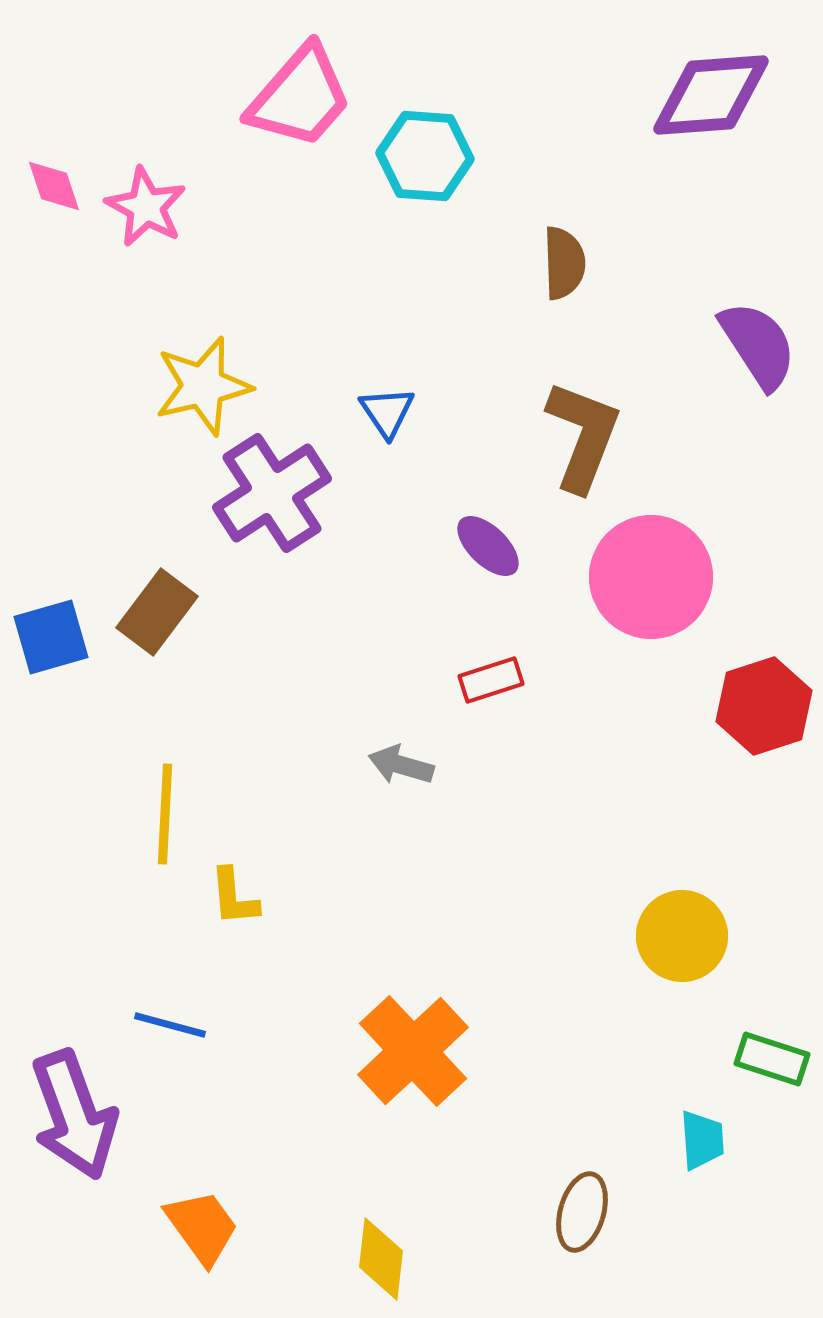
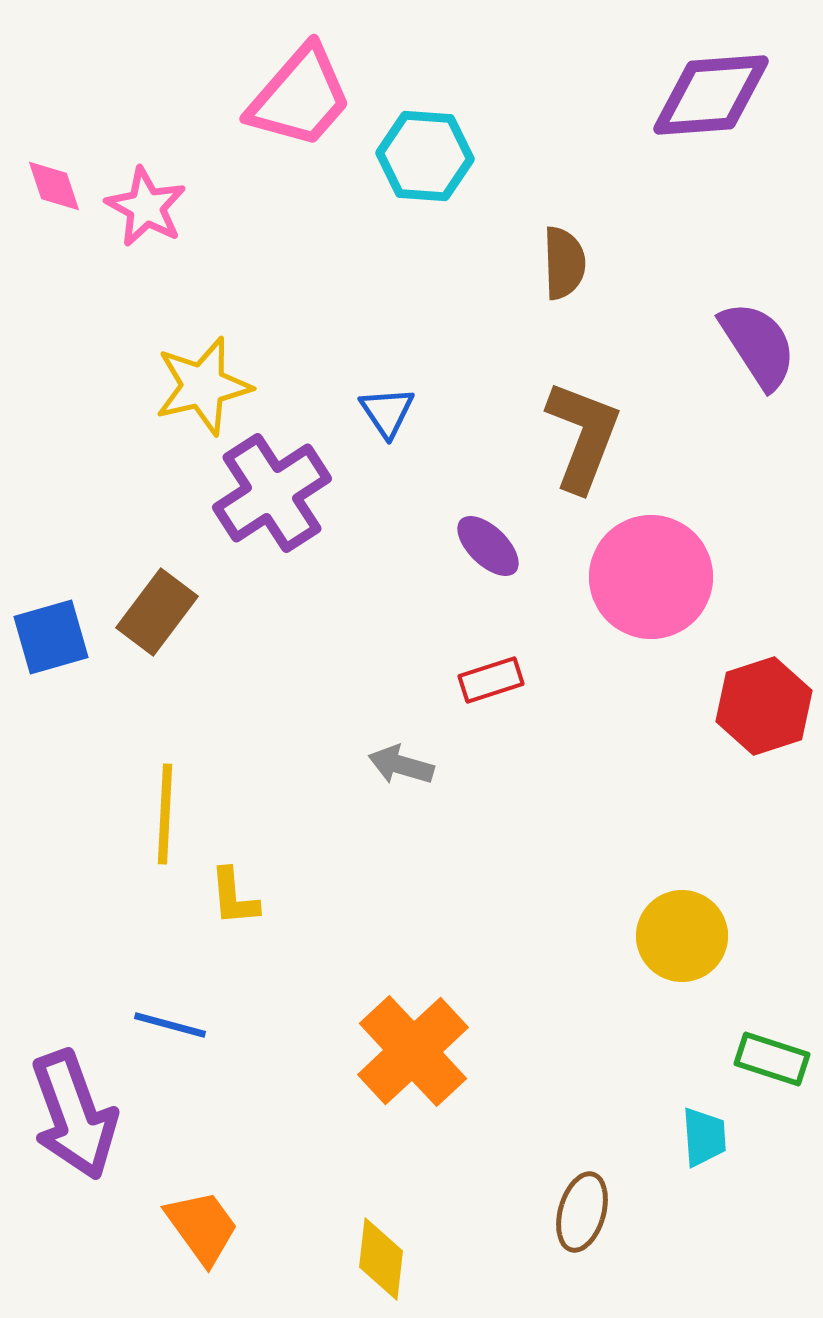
cyan trapezoid: moved 2 px right, 3 px up
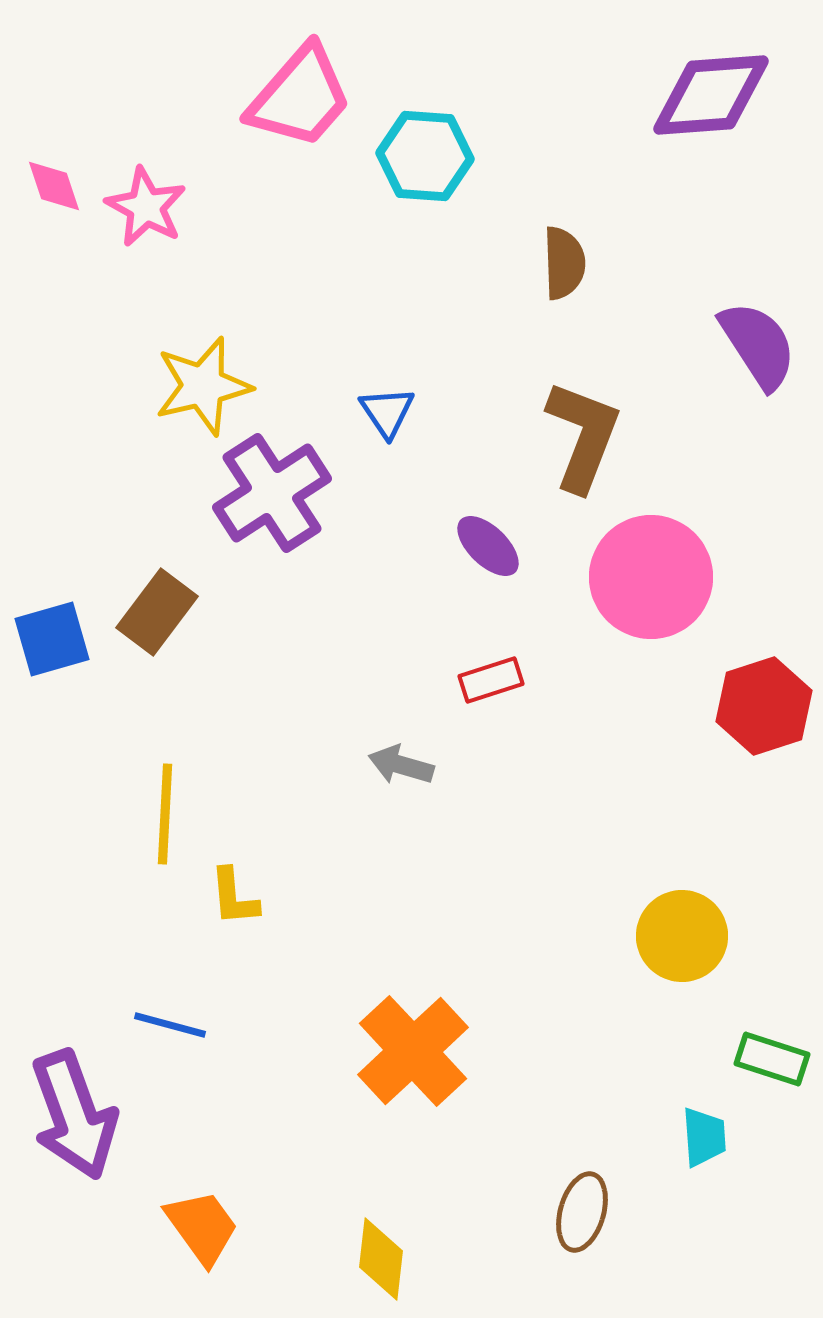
blue square: moved 1 px right, 2 px down
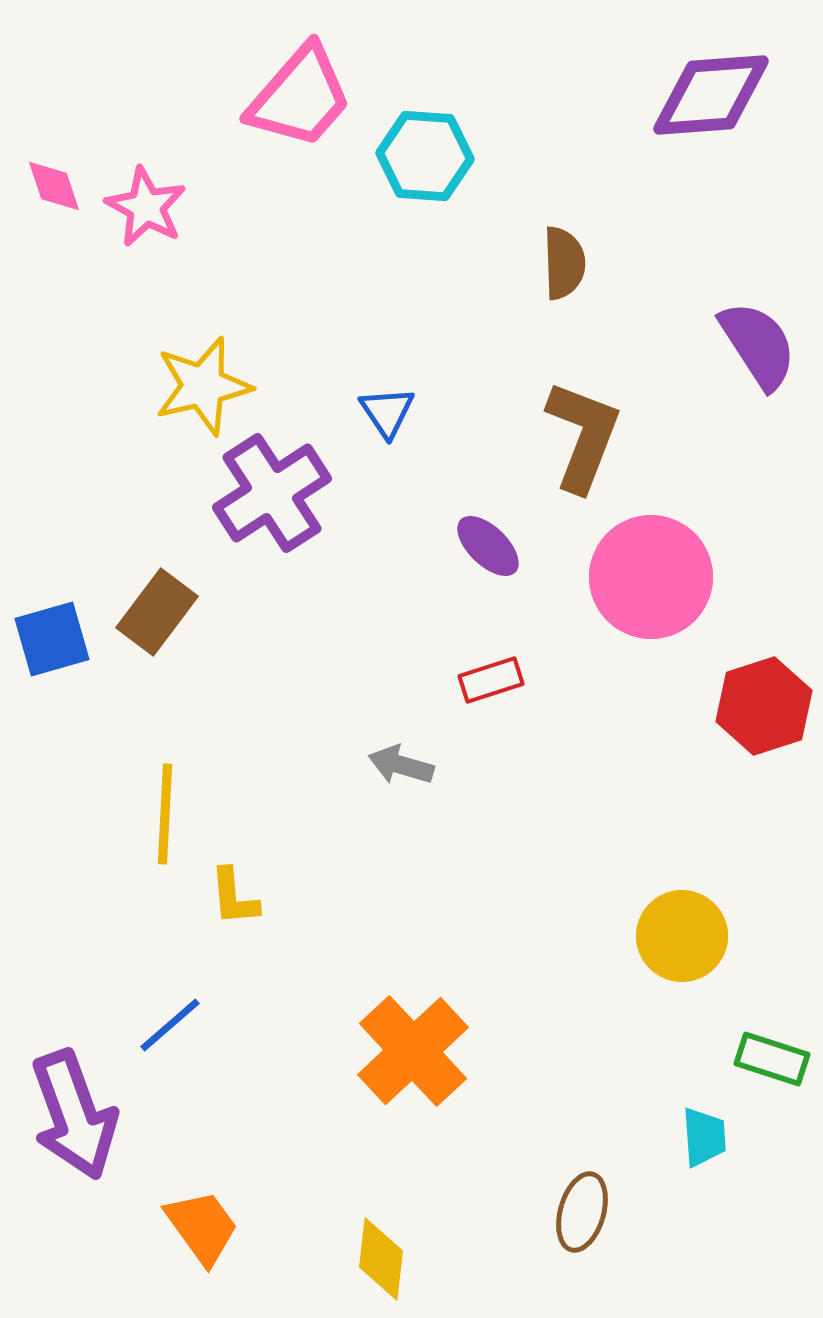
blue line: rotated 56 degrees counterclockwise
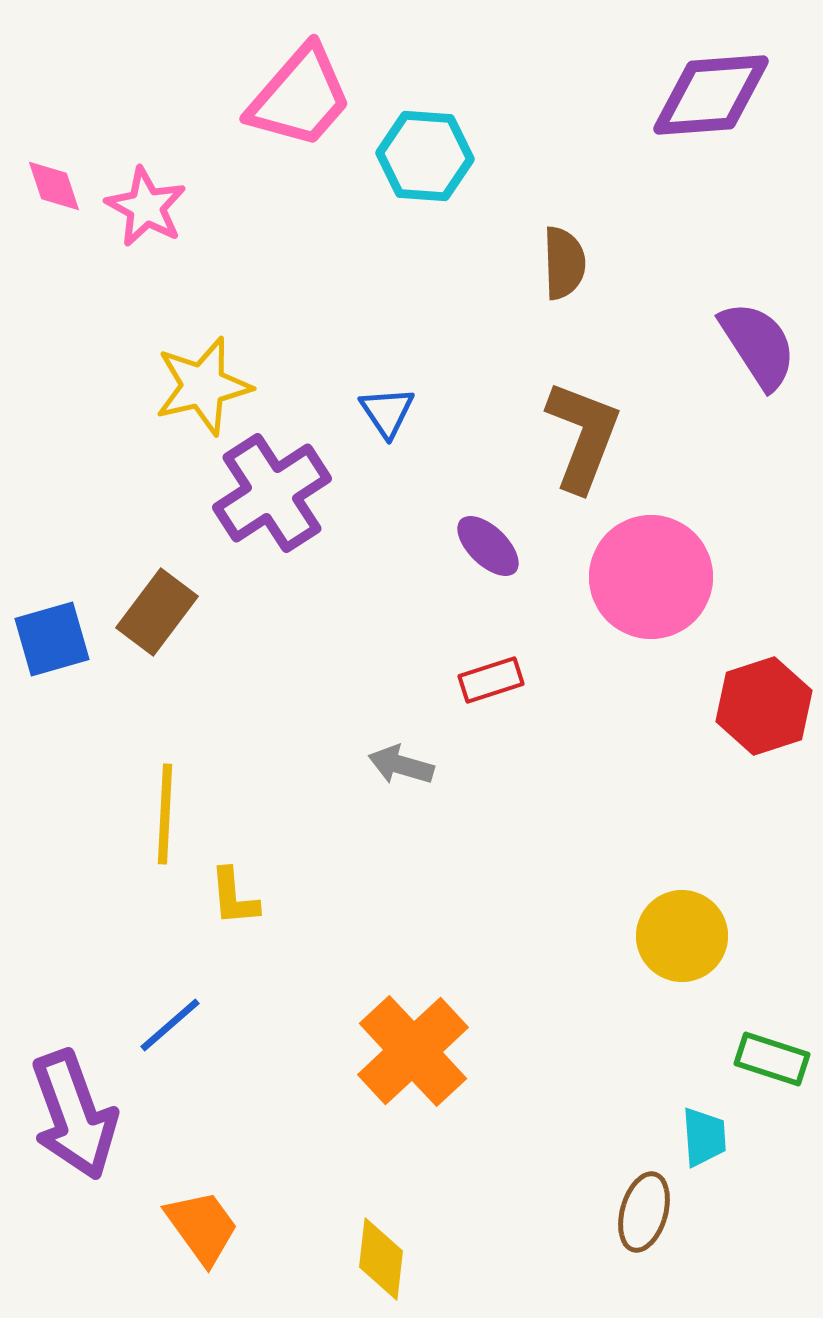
brown ellipse: moved 62 px right
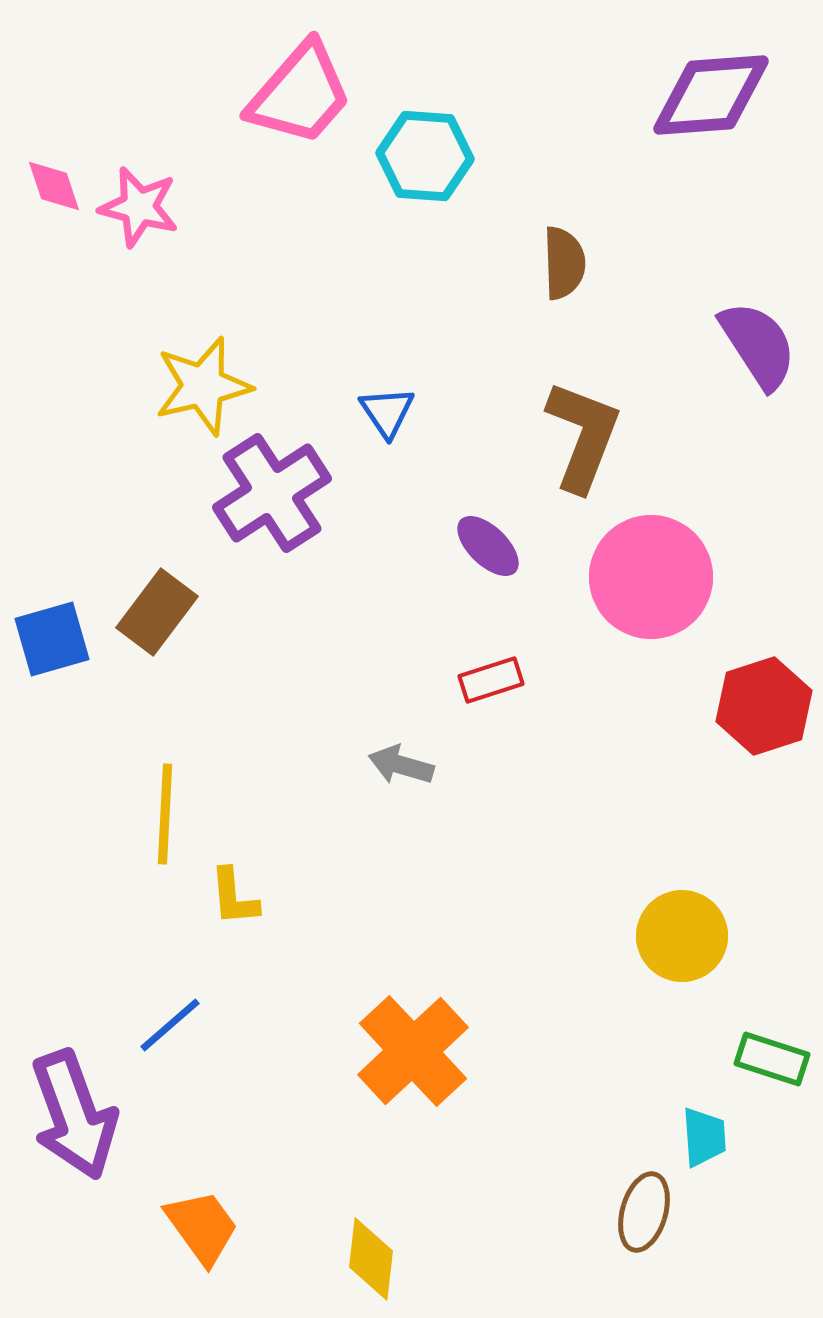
pink trapezoid: moved 3 px up
pink star: moved 7 px left; rotated 14 degrees counterclockwise
yellow diamond: moved 10 px left
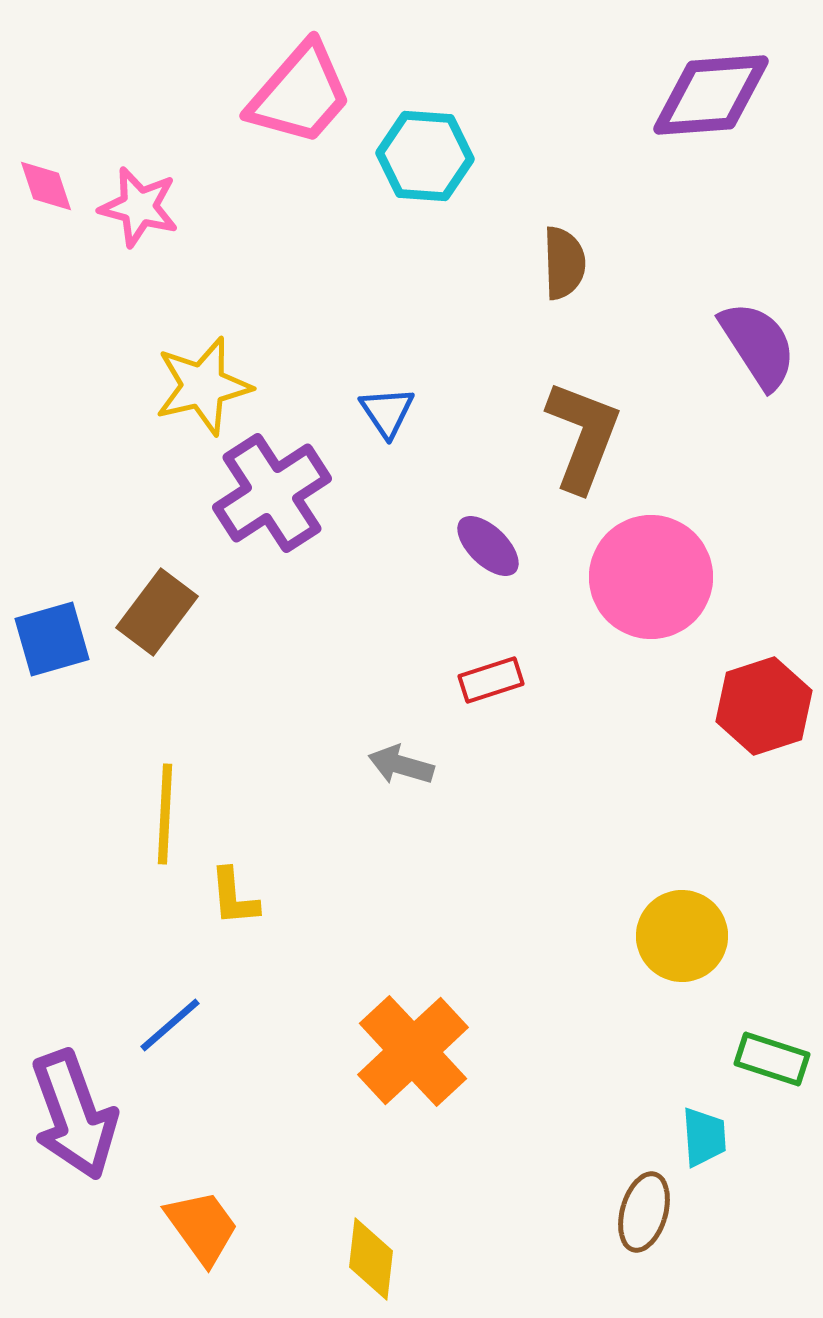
pink diamond: moved 8 px left
